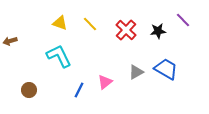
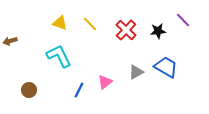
blue trapezoid: moved 2 px up
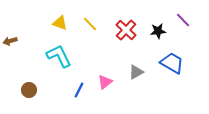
blue trapezoid: moved 6 px right, 4 px up
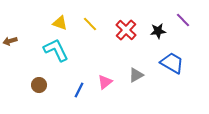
cyan L-shape: moved 3 px left, 6 px up
gray triangle: moved 3 px down
brown circle: moved 10 px right, 5 px up
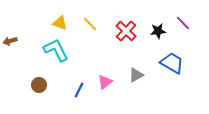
purple line: moved 3 px down
red cross: moved 1 px down
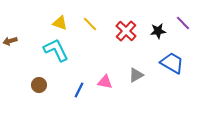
pink triangle: rotated 49 degrees clockwise
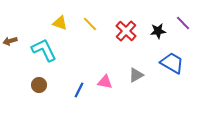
cyan L-shape: moved 12 px left
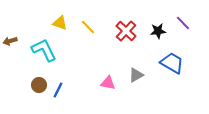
yellow line: moved 2 px left, 3 px down
pink triangle: moved 3 px right, 1 px down
blue line: moved 21 px left
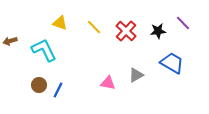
yellow line: moved 6 px right
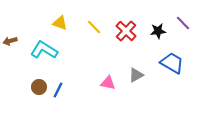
cyan L-shape: rotated 32 degrees counterclockwise
brown circle: moved 2 px down
